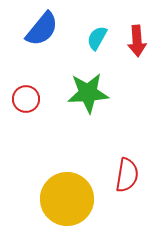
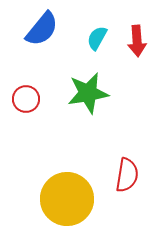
green star: rotated 6 degrees counterclockwise
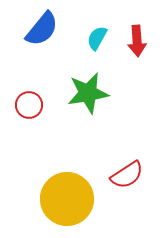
red circle: moved 3 px right, 6 px down
red semicircle: rotated 48 degrees clockwise
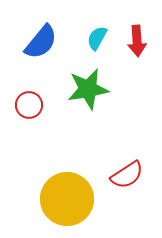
blue semicircle: moved 1 px left, 13 px down
green star: moved 4 px up
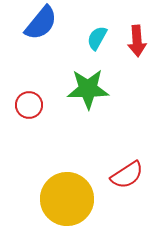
blue semicircle: moved 19 px up
green star: rotated 9 degrees clockwise
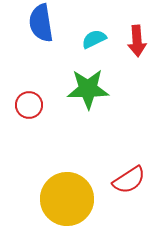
blue semicircle: rotated 132 degrees clockwise
cyan semicircle: moved 3 px left, 1 px down; rotated 35 degrees clockwise
red semicircle: moved 2 px right, 5 px down
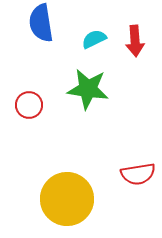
red arrow: moved 2 px left
green star: rotated 9 degrees clockwise
red semicircle: moved 9 px right, 6 px up; rotated 24 degrees clockwise
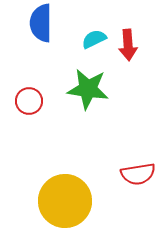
blue semicircle: rotated 9 degrees clockwise
red arrow: moved 7 px left, 4 px down
red circle: moved 4 px up
yellow circle: moved 2 px left, 2 px down
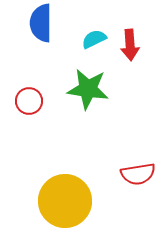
red arrow: moved 2 px right
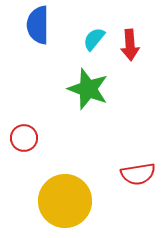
blue semicircle: moved 3 px left, 2 px down
cyan semicircle: rotated 25 degrees counterclockwise
green star: rotated 12 degrees clockwise
red circle: moved 5 px left, 37 px down
